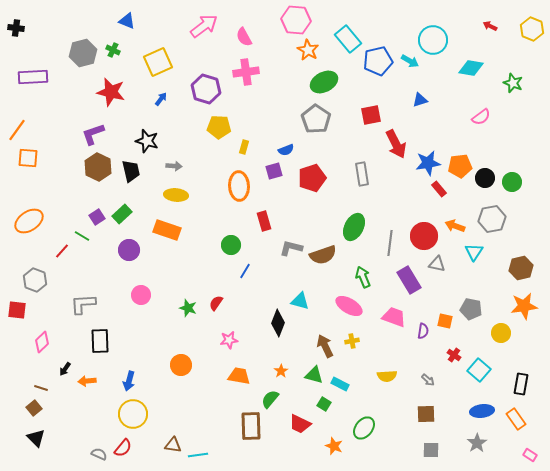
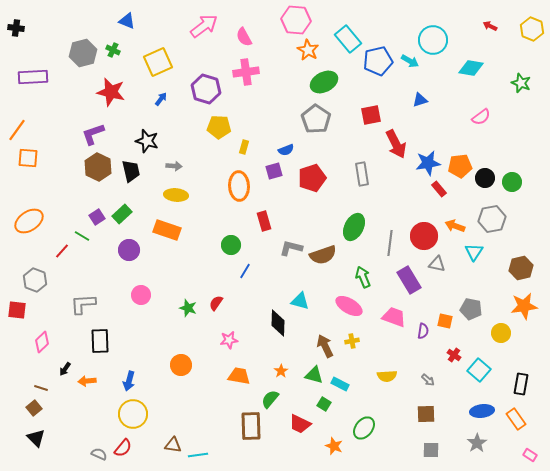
green star at (513, 83): moved 8 px right
black diamond at (278, 323): rotated 20 degrees counterclockwise
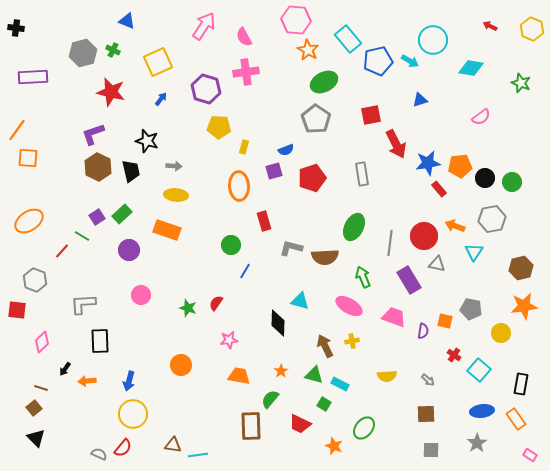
pink arrow at (204, 26): rotated 20 degrees counterclockwise
brown semicircle at (323, 255): moved 2 px right, 2 px down; rotated 16 degrees clockwise
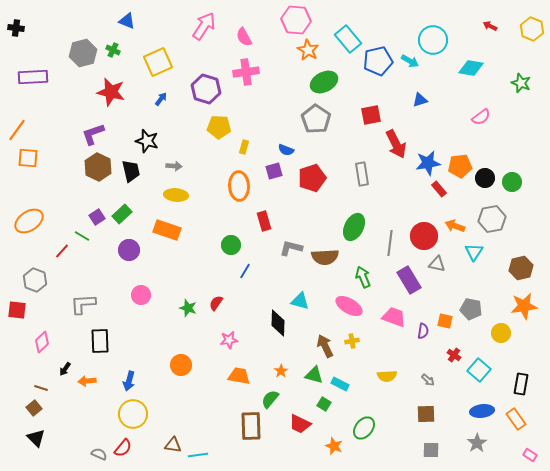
blue semicircle at (286, 150): rotated 42 degrees clockwise
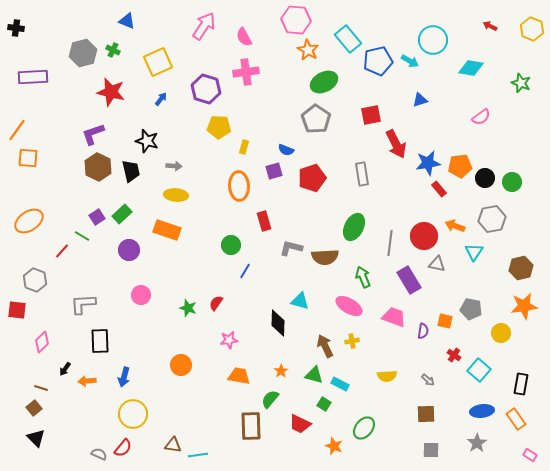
blue arrow at (129, 381): moved 5 px left, 4 px up
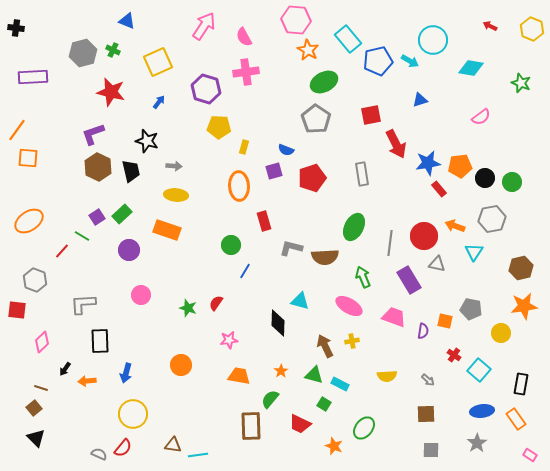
blue arrow at (161, 99): moved 2 px left, 3 px down
blue arrow at (124, 377): moved 2 px right, 4 px up
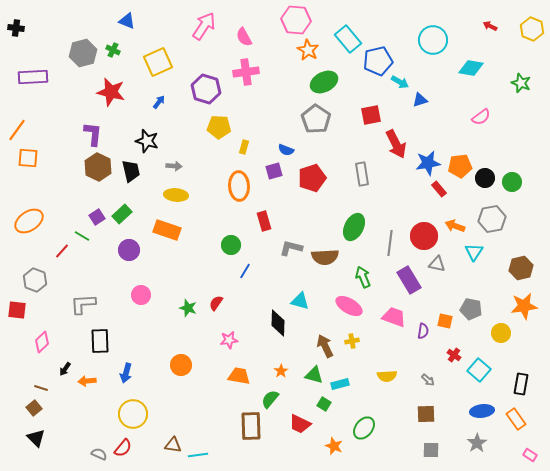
cyan arrow at (410, 61): moved 10 px left, 21 px down
purple L-shape at (93, 134): rotated 115 degrees clockwise
cyan rectangle at (340, 384): rotated 42 degrees counterclockwise
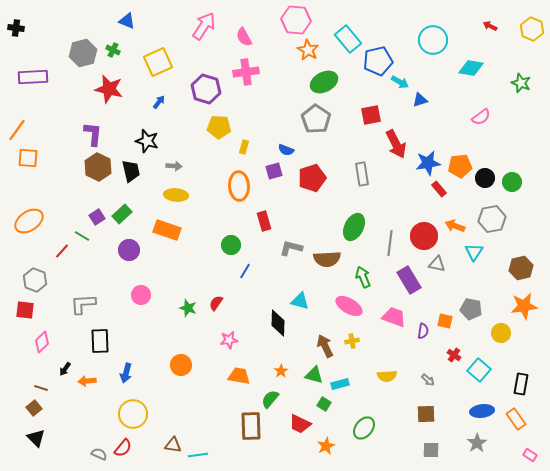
red star at (111, 92): moved 2 px left, 3 px up
brown semicircle at (325, 257): moved 2 px right, 2 px down
red square at (17, 310): moved 8 px right
orange star at (334, 446): moved 8 px left; rotated 24 degrees clockwise
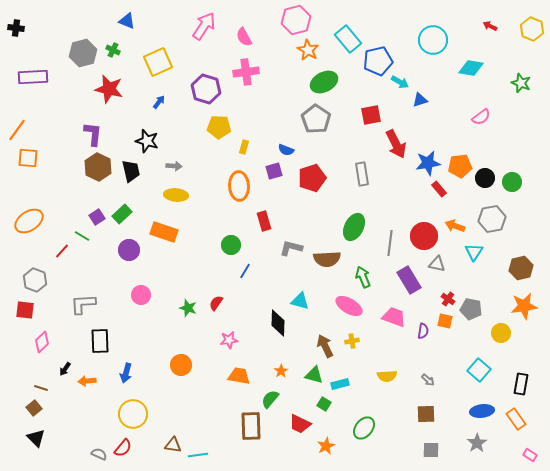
pink hexagon at (296, 20): rotated 20 degrees counterclockwise
orange rectangle at (167, 230): moved 3 px left, 2 px down
red cross at (454, 355): moved 6 px left, 56 px up
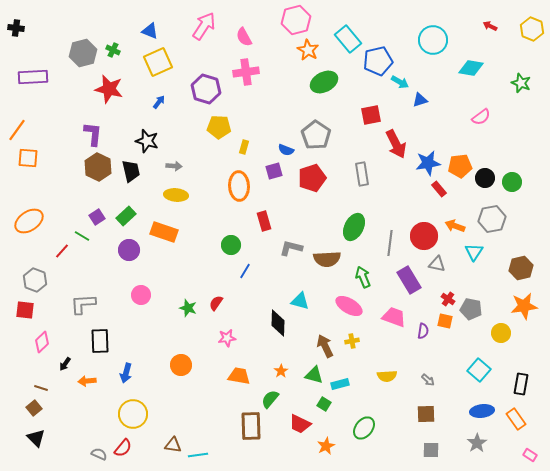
blue triangle at (127, 21): moved 23 px right, 10 px down
gray pentagon at (316, 119): moved 16 px down
green rectangle at (122, 214): moved 4 px right, 2 px down
pink star at (229, 340): moved 2 px left, 2 px up
black arrow at (65, 369): moved 5 px up
